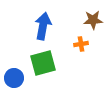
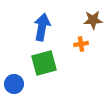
blue arrow: moved 1 px left, 1 px down
green square: moved 1 px right
blue circle: moved 6 px down
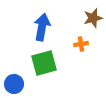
brown star: moved 2 px up; rotated 12 degrees counterclockwise
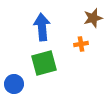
blue arrow: rotated 16 degrees counterclockwise
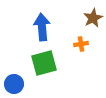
brown star: rotated 12 degrees counterclockwise
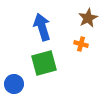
brown star: moved 5 px left
blue arrow: rotated 12 degrees counterclockwise
orange cross: rotated 24 degrees clockwise
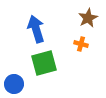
blue arrow: moved 6 px left, 2 px down
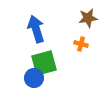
brown star: rotated 18 degrees clockwise
blue circle: moved 20 px right, 6 px up
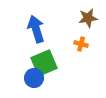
green square: rotated 8 degrees counterclockwise
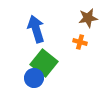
orange cross: moved 1 px left, 2 px up
green square: rotated 28 degrees counterclockwise
